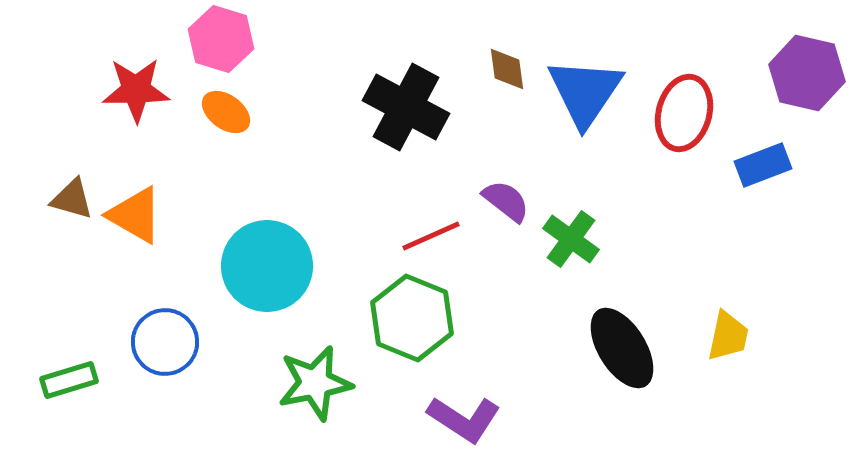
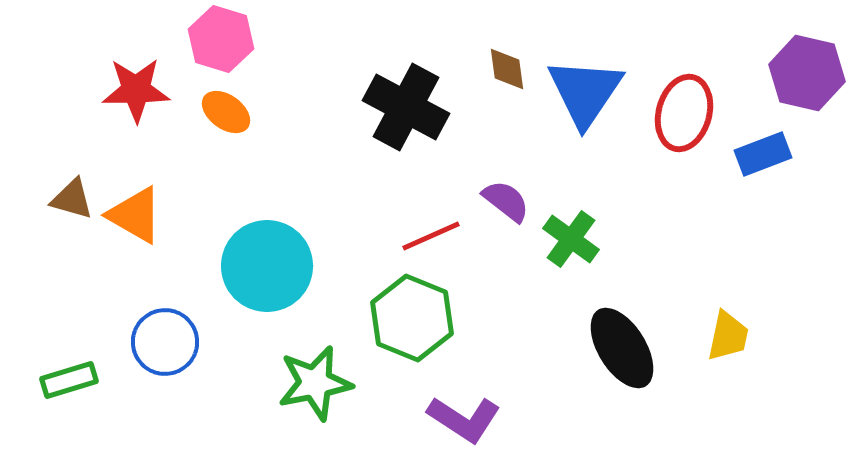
blue rectangle: moved 11 px up
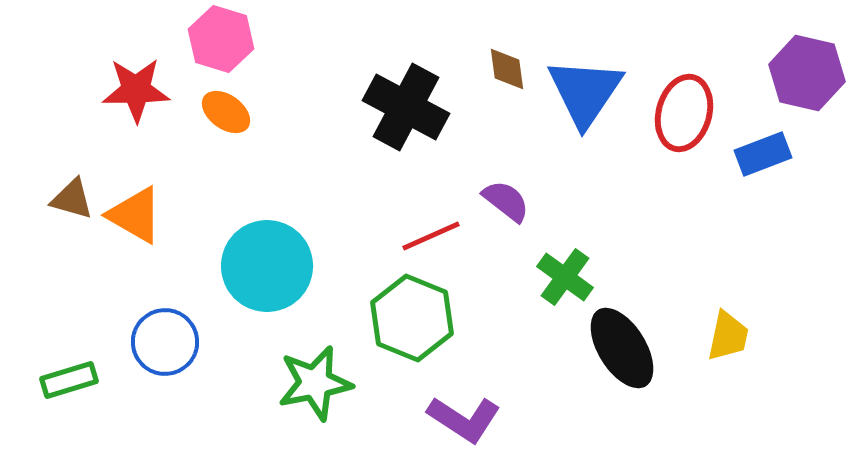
green cross: moved 6 px left, 38 px down
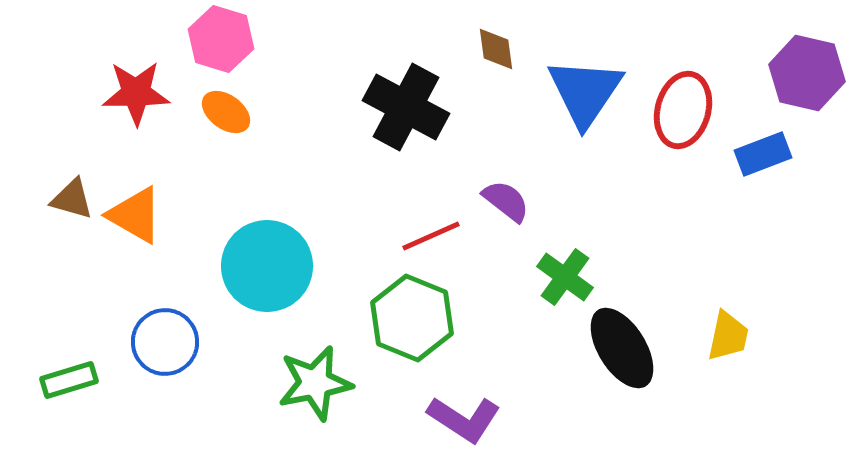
brown diamond: moved 11 px left, 20 px up
red star: moved 3 px down
red ellipse: moved 1 px left, 3 px up
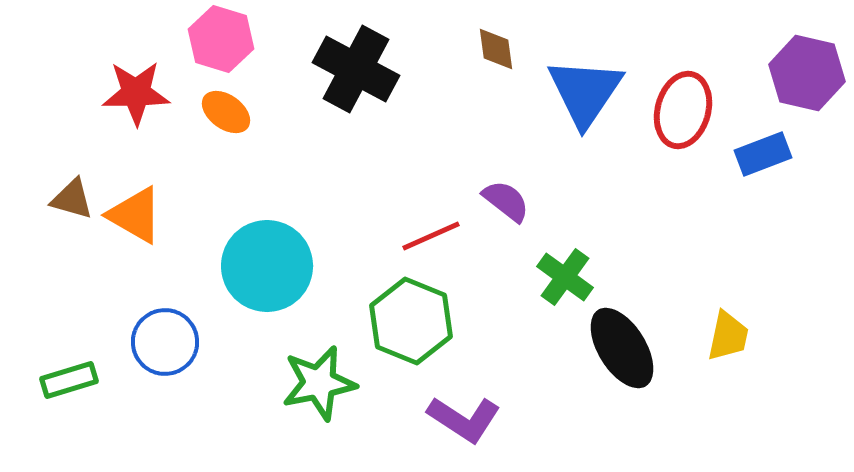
black cross: moved 50 px left, 38 px up
green hexagon: moved 1 px left, 3 px down
green star: moved 4 px right
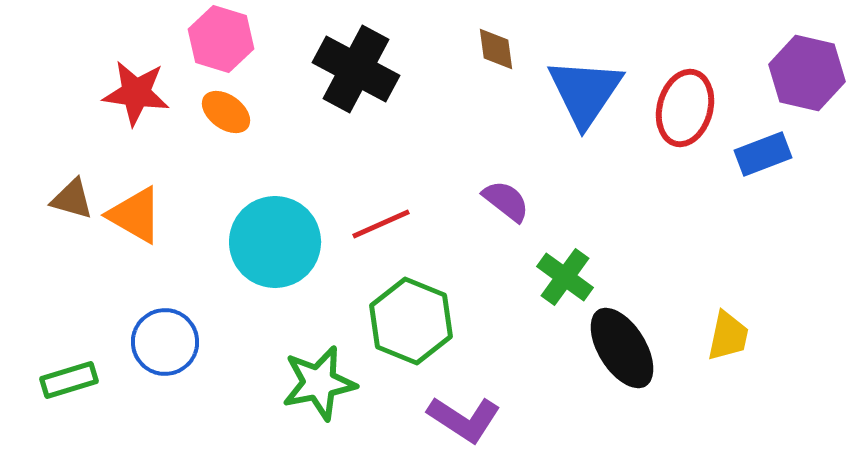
red star: rotated 8 degrees clockwise
red ellipse: moved 2 px right, 2 px up
red line: moved 50 px left, 12 px up
cyan circle: moved 8 px right, 24 px up
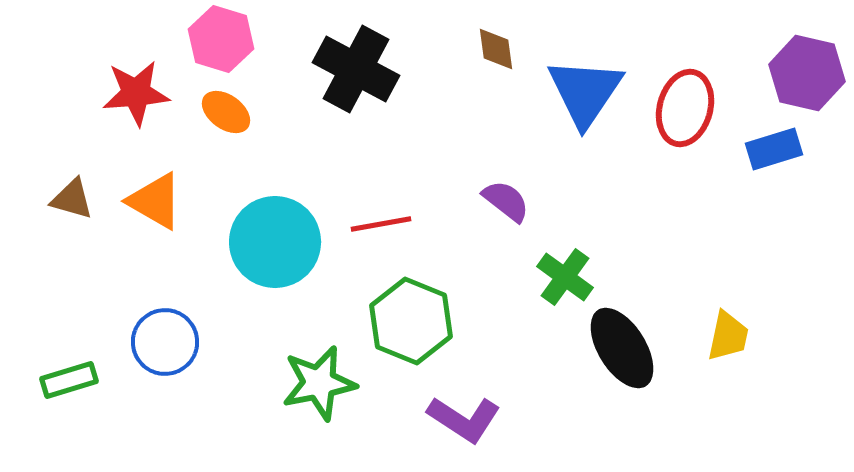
red star: rotated 12 degrees counterclockwise
blue rectangle: moved 11 px right, 5 px up; rotated 4 degrees clockwise
orange triangle: moved 20 px right, 14 px up
red line: rotated 14 degrees clockwise
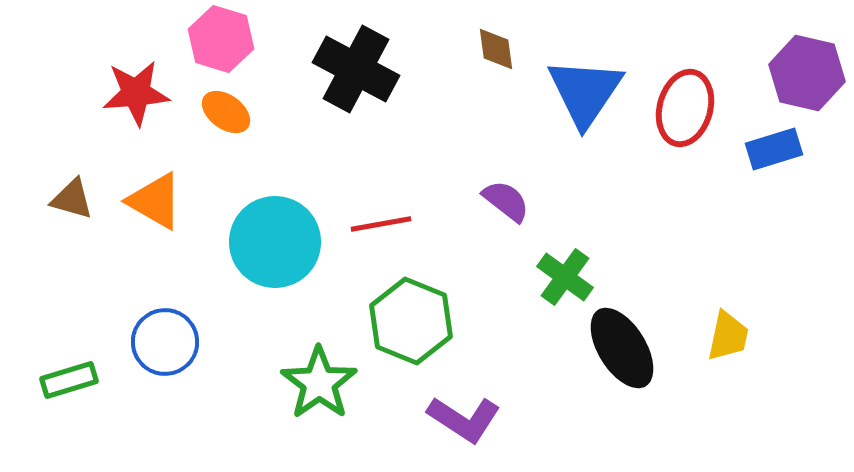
green star: rotated 24 degrees counterclockwise
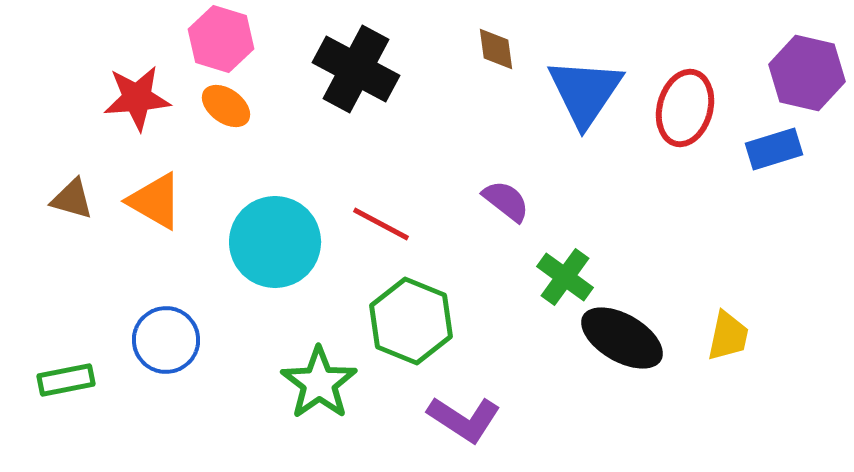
red star: moved 1 px right, 5 px down
orange ellipse: moved 6 px up
red line: rotated 38 degrees clockwise
blue circle: moved 1 px right, 2 px up
black ellipse: moved 10 px up; rotated 28 degrees counterclockwise
green rectangle: moved 3 px left; rotated 6 degrees clockwise
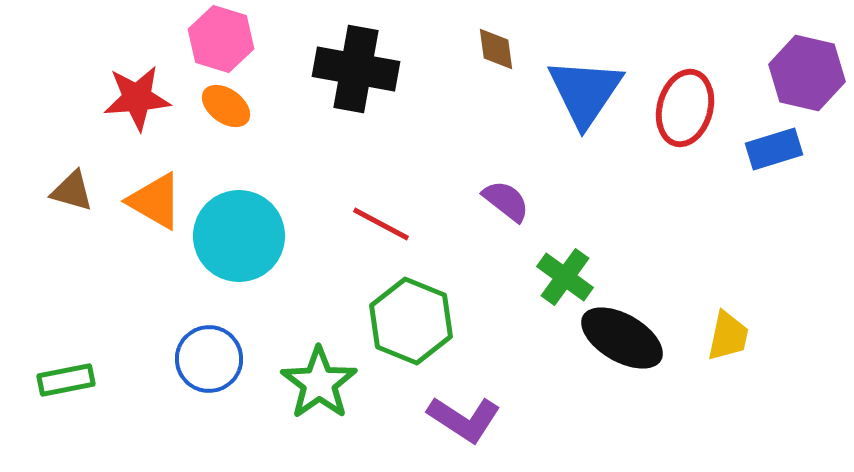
black cross: rotated 18 degrees counterclockwise
brown triangle: moved 8 px up
cyan circle: moved 36 px left, 6 px up
blue circle: moved 43 px right, 19 px down
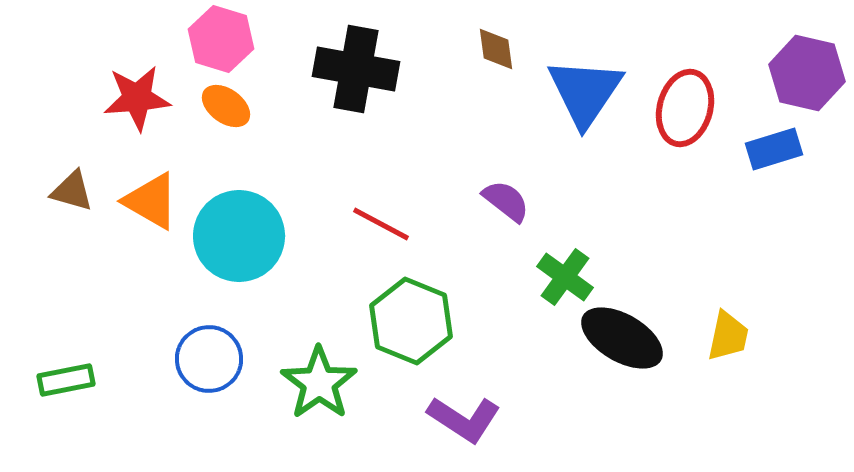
orange triangle: moved 4 px left
